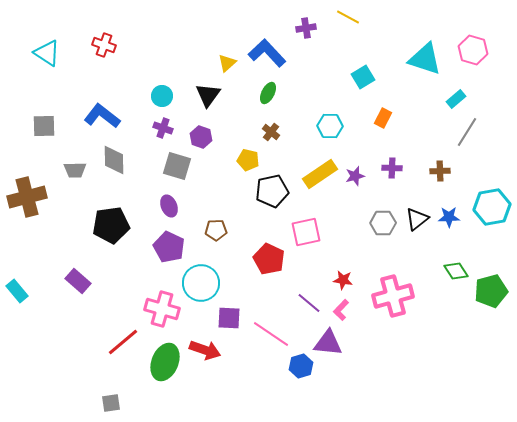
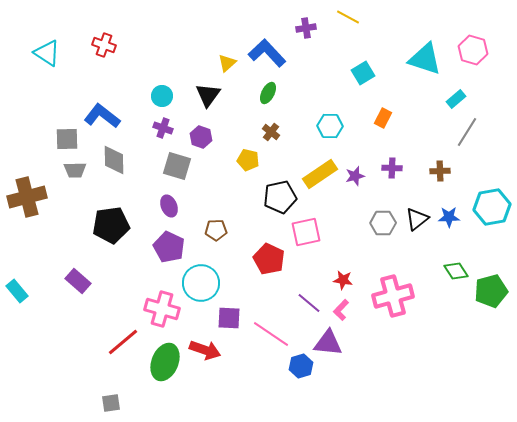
cyan square at (363, 77): moved 4 px up
gray square at (44, 126): moved 23 px right, 13 px down
black pentagon at (272, 191): moved 8 px right, 6 px down
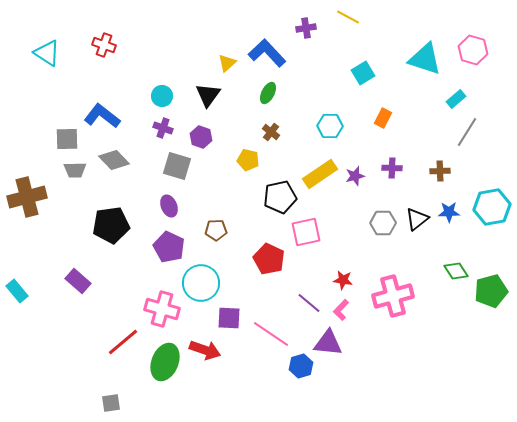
gray diamond at (114, 160): rotated 44 degrees counterclockwise
blue star at (449, 217): moved 5 px up
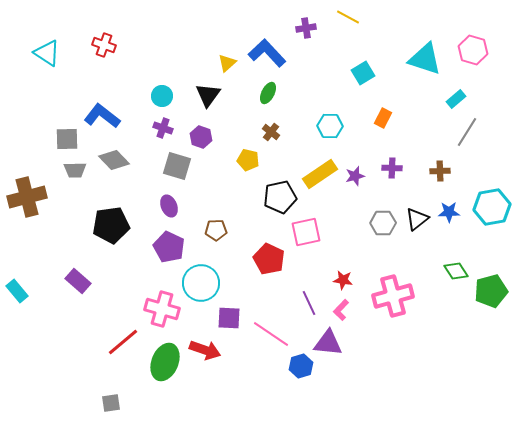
purple line at (309, 303): rotated 25 degrees clockwise
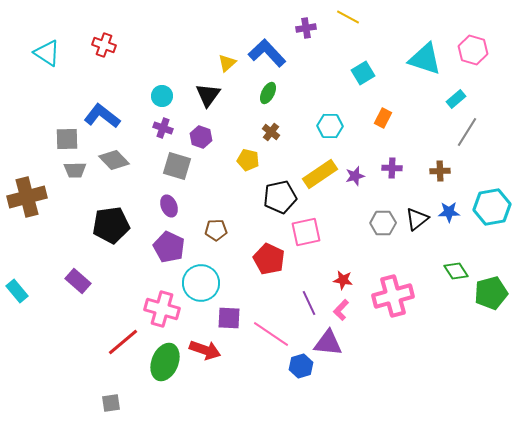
green pentagon at (491, 291): moved 2 px down
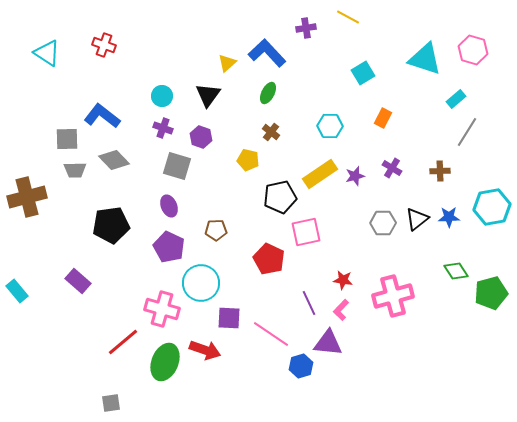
purple cross at (392, 168): rotated 30 degrees clockwise
blue star at (449, 212): moved 5 px down
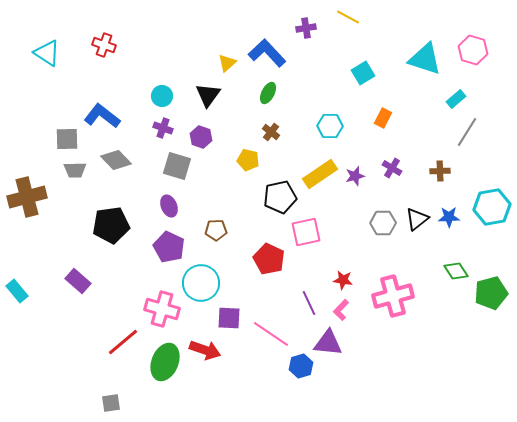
gray diamond at (114, 160): moved 2 px right
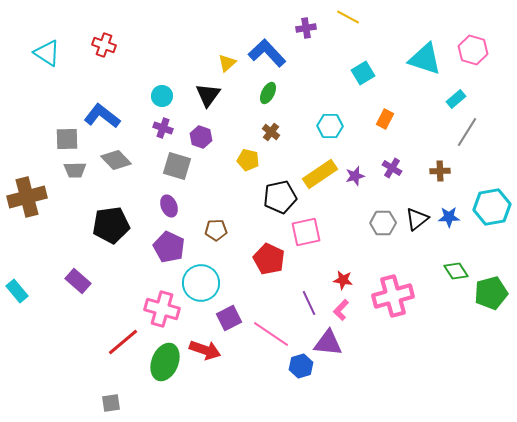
orange rectangle at (383, 118): moved 2 px right, 1 px down
purple square at (229, 318): rotated 30 degrees counterclockwise
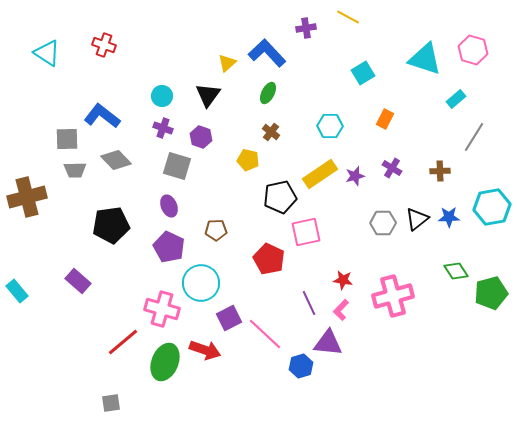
gray line at (467, 132): moved 7 px right, 5 px down
pink line at (271, 334): moved 6 px left; rotated 9 degrees clockwise
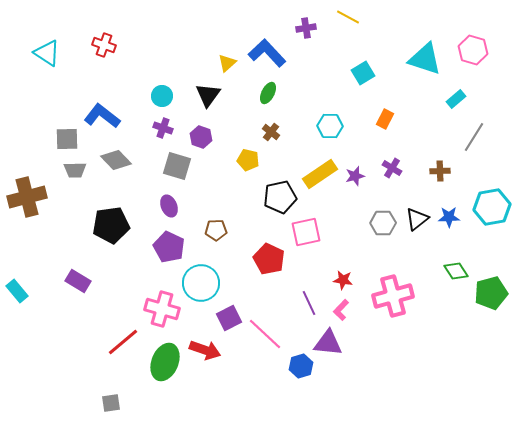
purple rectangle at (78, 281): rotated 10 degrees counterclockwise
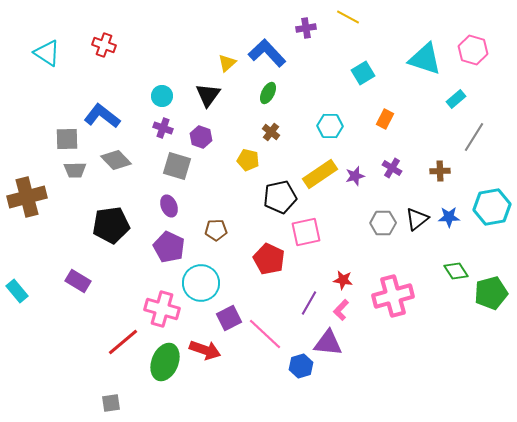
purple line at (309, 303): rotated 55 degrees clockwise
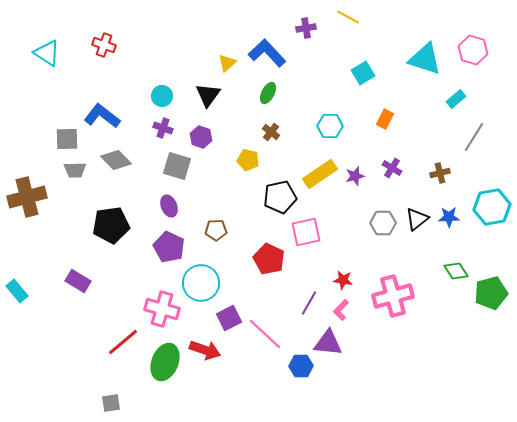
brown cross at (440, 171): moved 2 px down; rotated 12 degrees counterclockwise
blue hexagon at (301, 366): rotated 15 degrees clockwise
